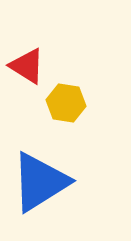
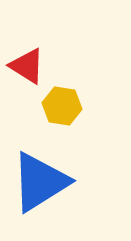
yellow hexagon: moved 4 px left, 3 px down
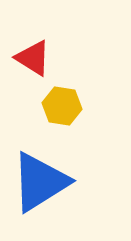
red triangle: moved 6 px right, 8 px up
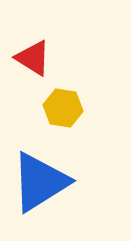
yellow hexagon: moved 1 px right, 2 px down
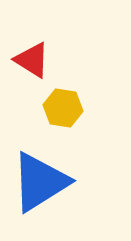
red triangle: moved 1 px left, 2 px down
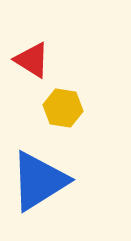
blue triangle: moved 1 px left, 1 px up
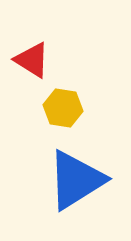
blue triangle: moved 37 px right, 1 px up
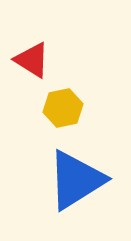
yellow hexagon: rotated 21 degrees counterclockwise
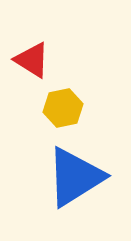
blue triangle: moved 1 px left, 3 px up
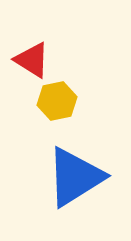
yellow hexagon: moved 6 px left, 7 px up
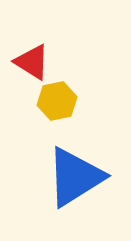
red triangle: moved 2 px down
